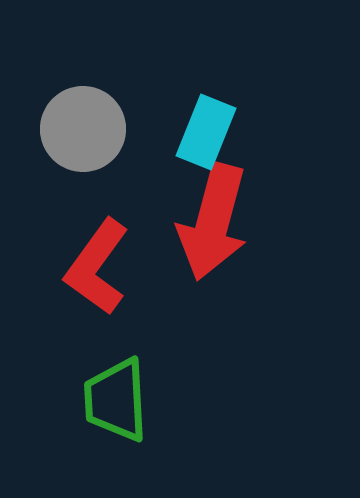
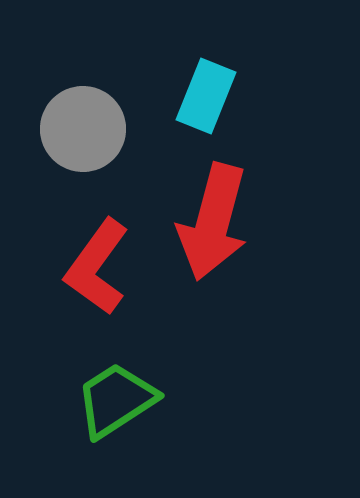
cyan rectangle: moved 36 px up
green trapezoid: rotated 60 degrees clockwise
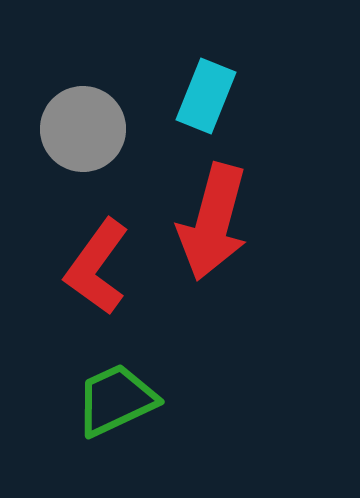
green trapezoid: rotated 8 degrees clockwise
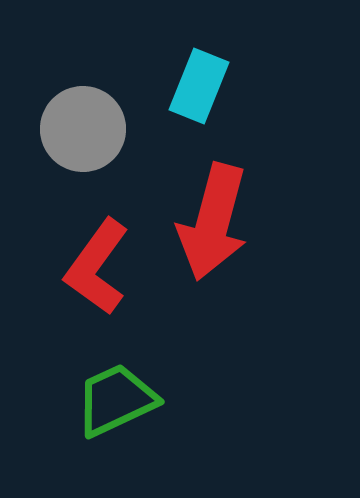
cyan rectangle: moved 7 px left, 10 px up
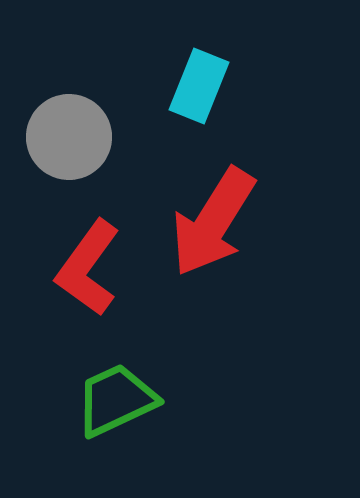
gray circle: moved 14 px left, 8 px down
red arrow: rotated 17 degrees clockwise
red L-shape: moved 9 px left, 1 px down
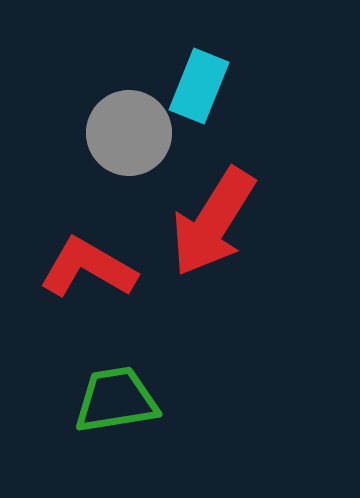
gray circle: moved 60 px right, 4 px up
red L-shape: rotated 84 degrees clockwise
green trapezoid: rotated 16 degrees clockwise
